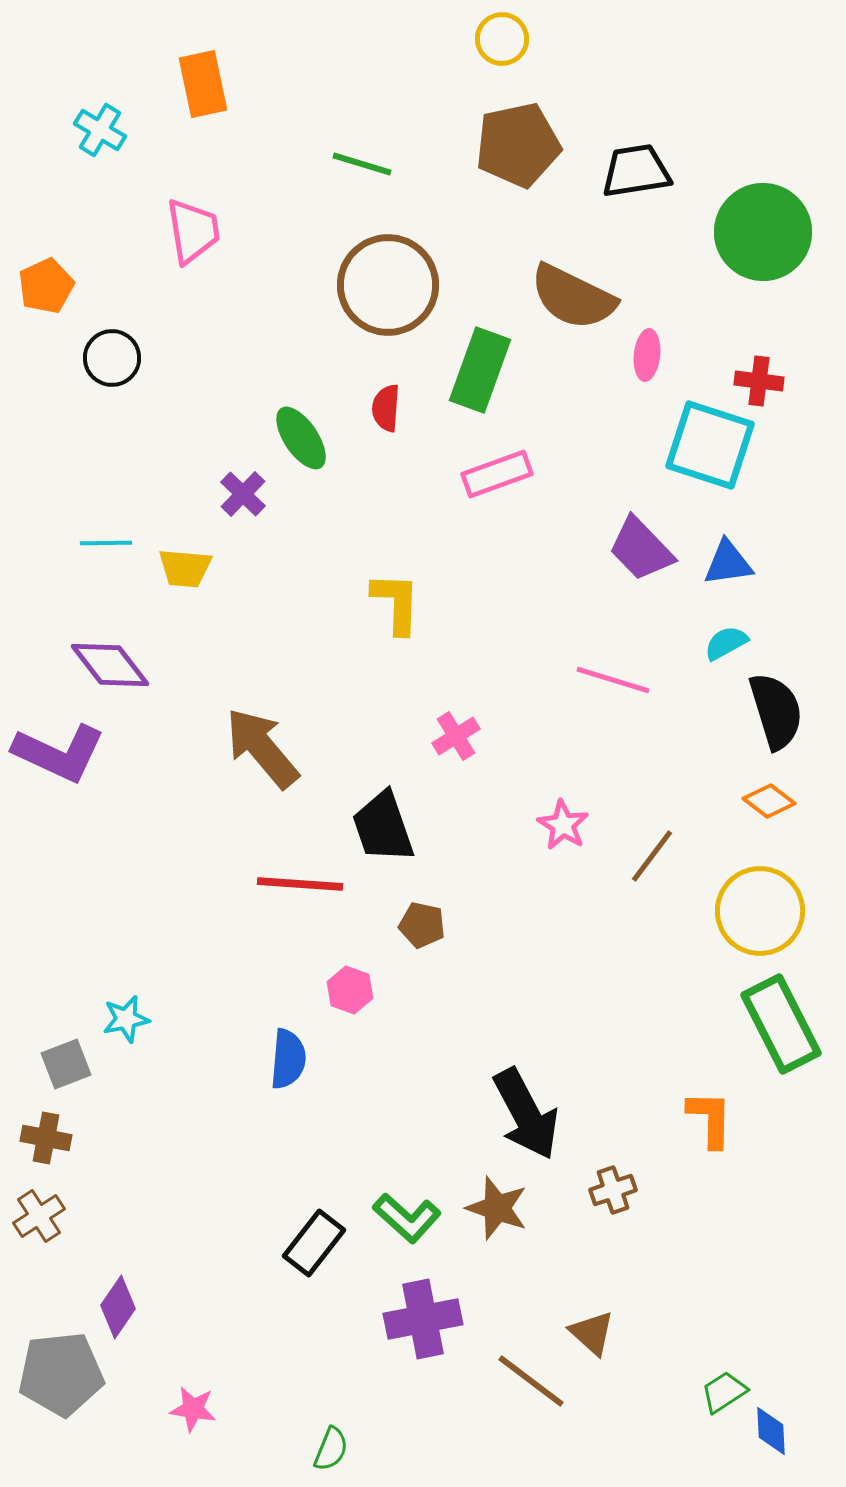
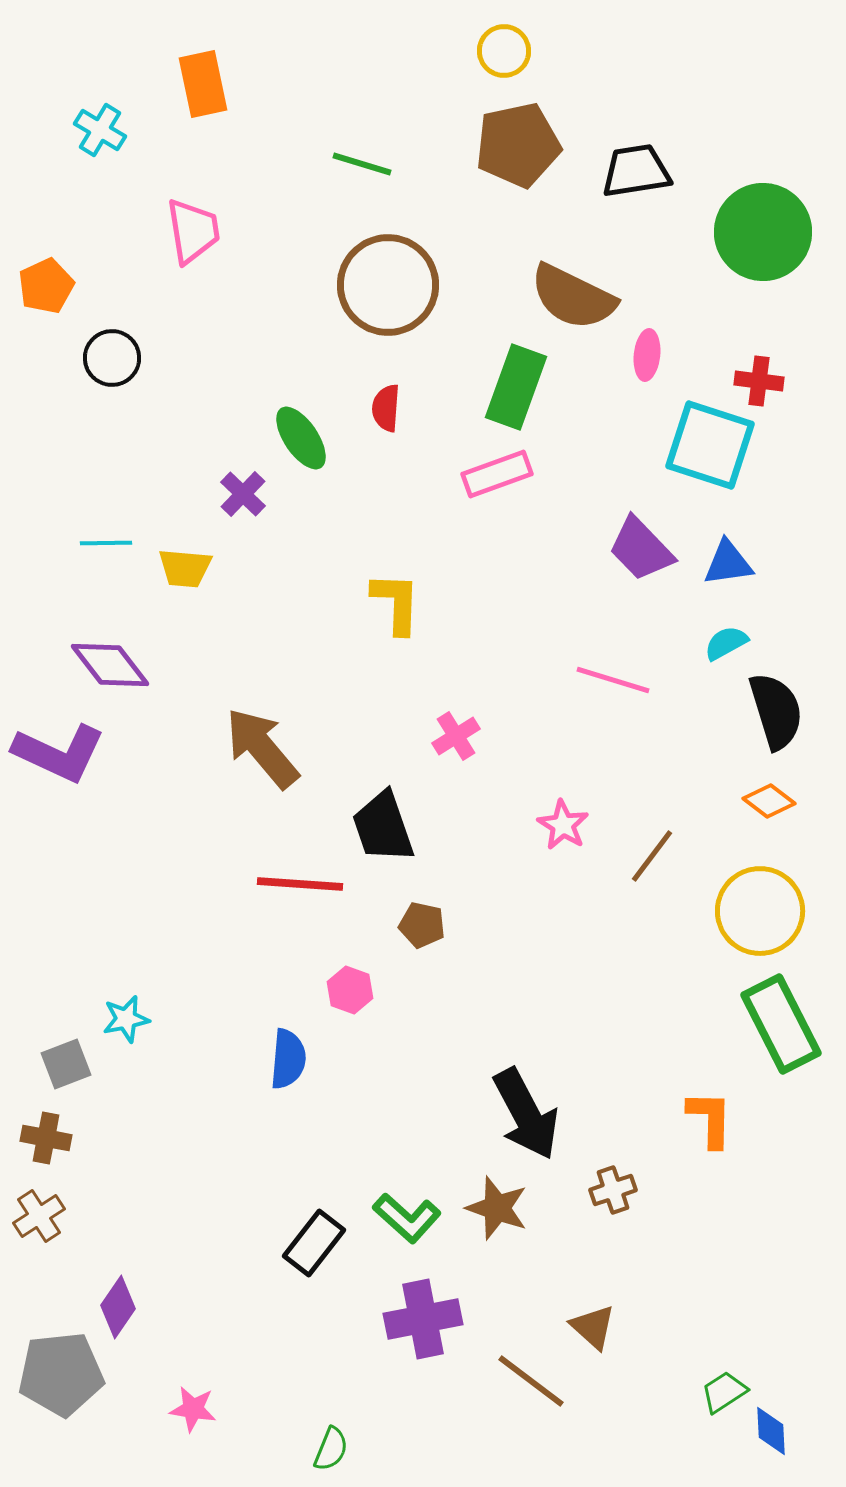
yellow circle at (502, 39): moved 2 px right, 12 px down
green rectangle at (480, 370): moved 36 px right, 17 px down
brown triangle at (592, 1333): moved 1 px right, 6 px up
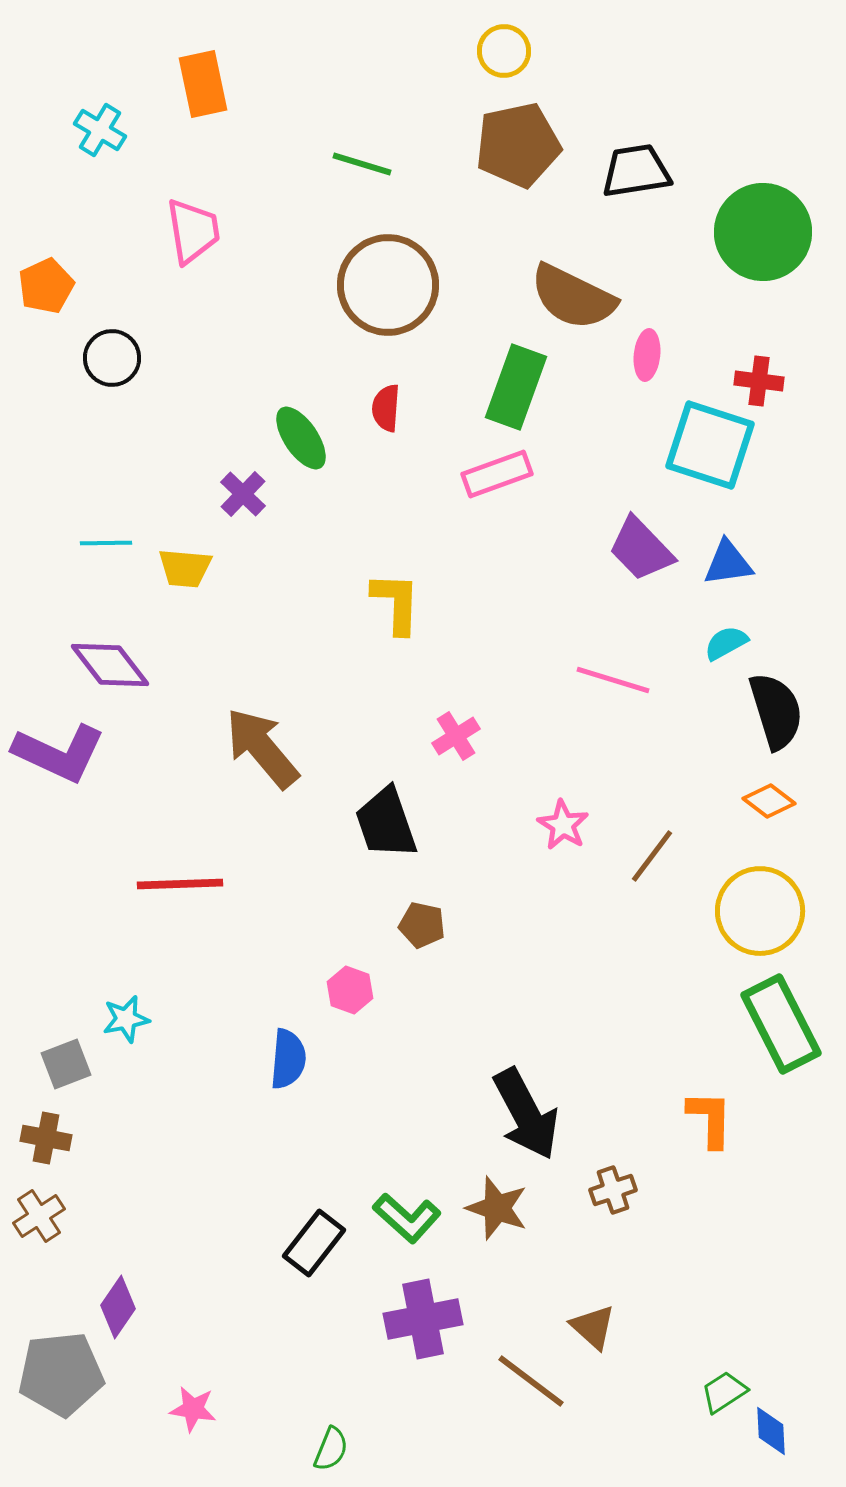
black trapezoid at (383, 827): moved 3 px right, 4 px up
red line at (300, 884): moved 120 px left; rotated 6 degrees counterclockwise
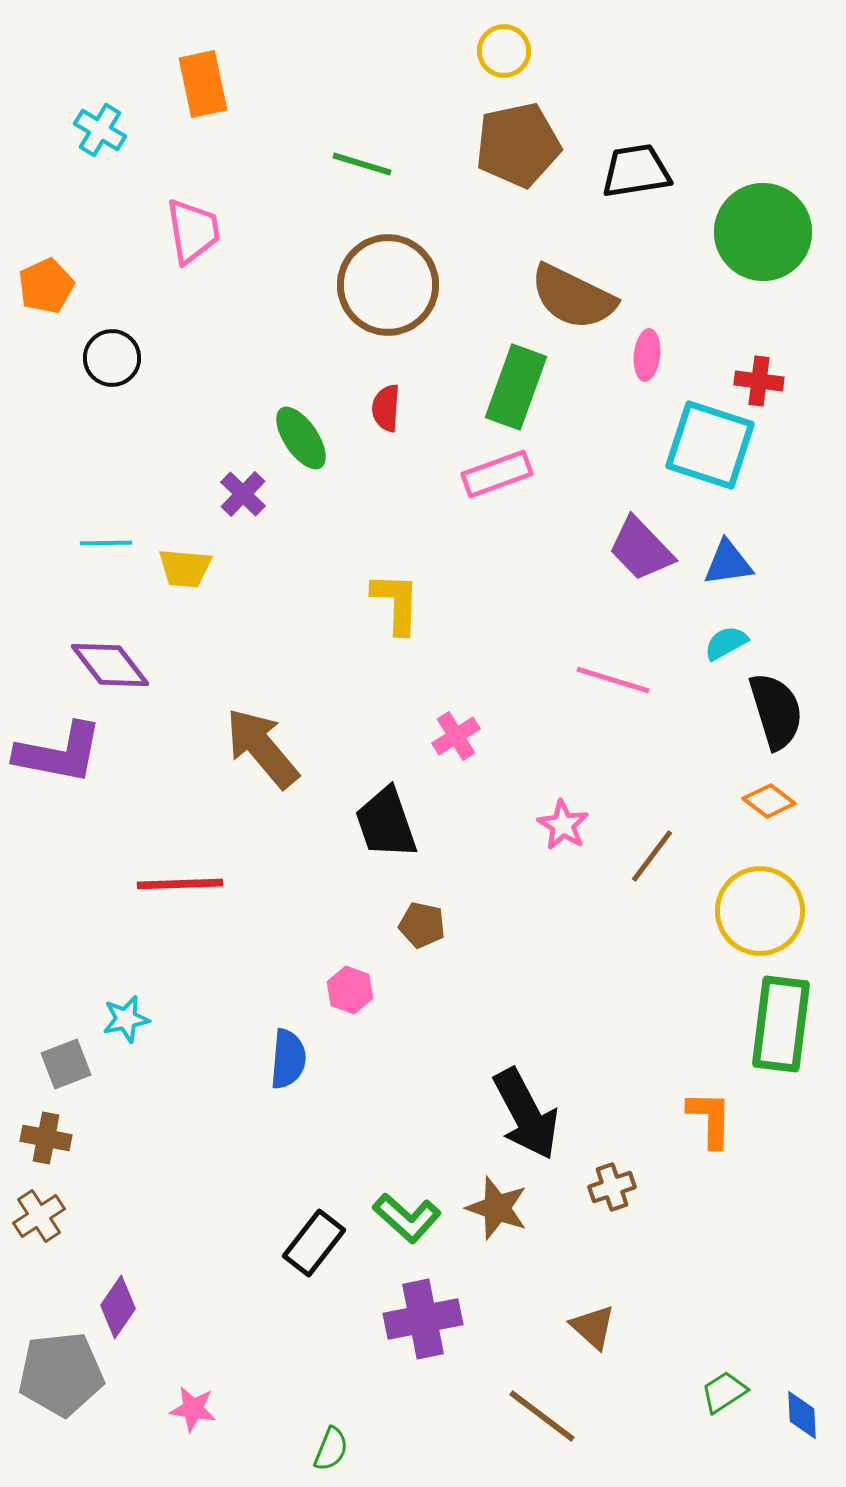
purple L-shape at (59, 753): rotated 14 degrees counterclockwise
green rectangle at (781, 1024): rotated 34 degrees clockwise
brown cross at (613, 1190): moved 1 px left, 3 px up
brown line at (531, 1381): moved 11 px right, 35 px down
blue diamond at (771, 1431): moved 31 px right, 16 px up
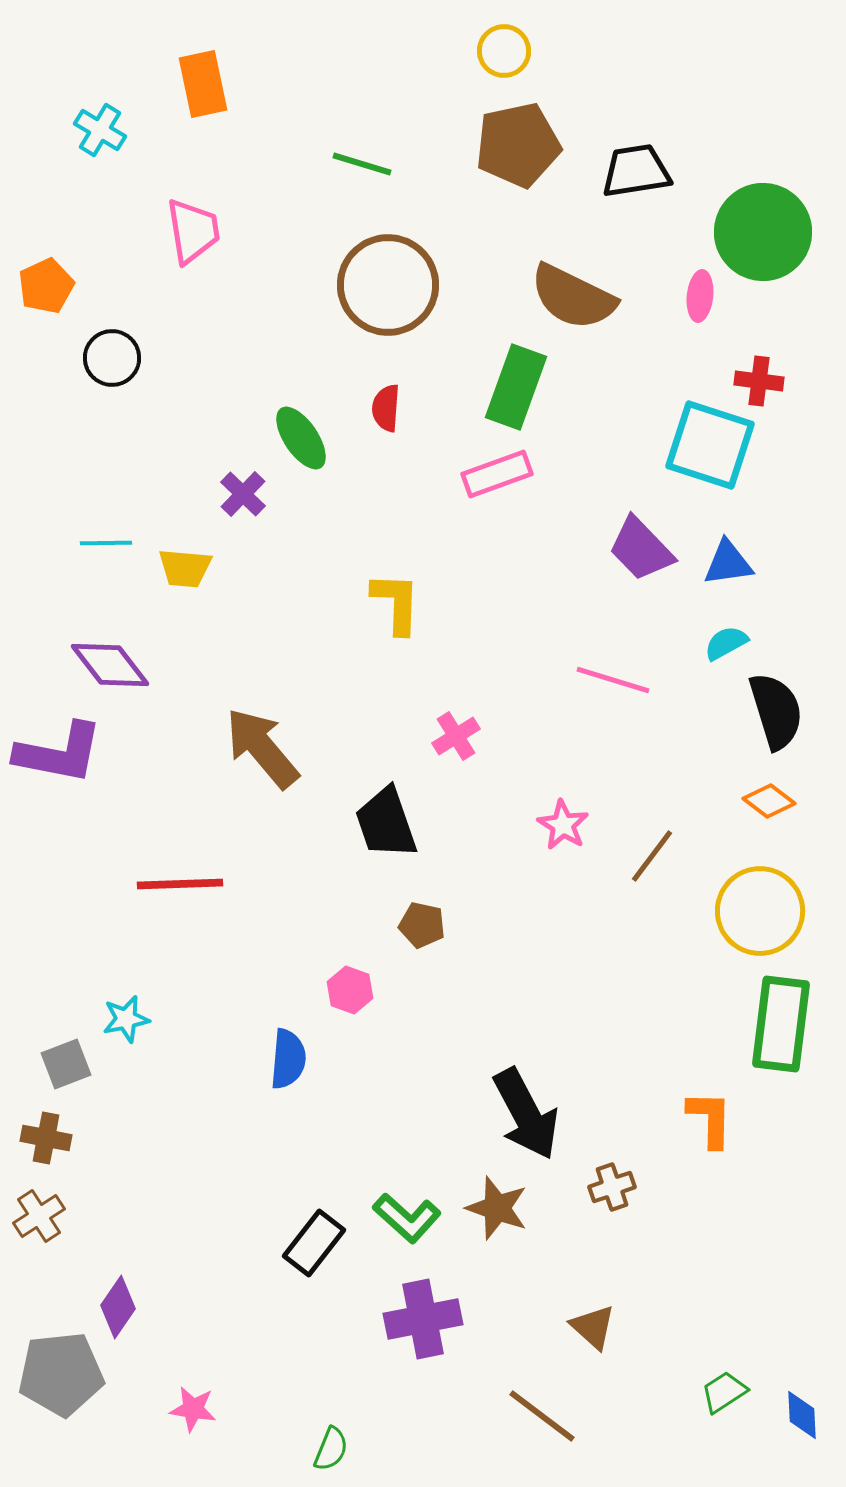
pink ellipse at (647, 355): moved 53 px right, 59 px up
